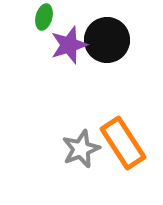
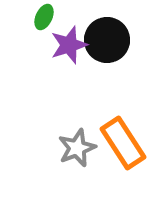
green ellipse: rotated 10 degrees clockwise
gray star: moved 4 px left, 1 px up
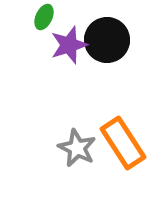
gray star: rotated 24 degrees counterclockwise
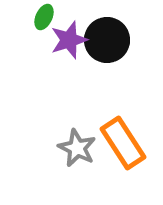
purple star: moved 5 px up
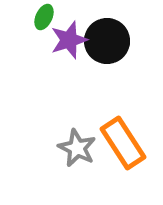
black circle: moved 1 px down
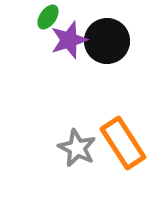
green ellipse: moved 4 px right; rotated 10 degrees clockwise
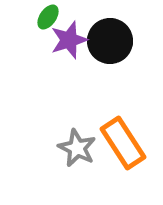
black circle: moved 3 px right
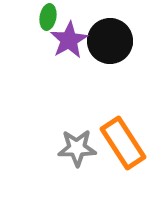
green ellipse: rotated 25 degrees counterclockwise
purple star: rotated 12 degrees counterclockwise
gray star: rotated 27 degrees counterclockwise
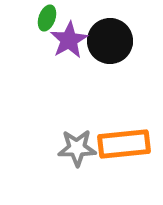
green ellipse: moved 1 px left, 1 px down; rotated 10 degrees clockwise
orange rectangle: moved 1 px right, 1 px down; rotated 63 degrees counterclockwise
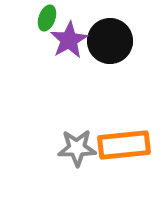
orange rectangle: moved 1 px down
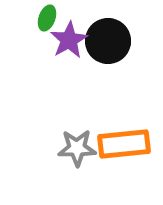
black circle: moved 2 px left
orange rectangle: moved 1 px up
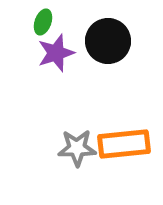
green ellipse: moved 4 px left, 4 px down
purple star: moved 13 px left, 13 px down; rotated 12 degrees clockwise
